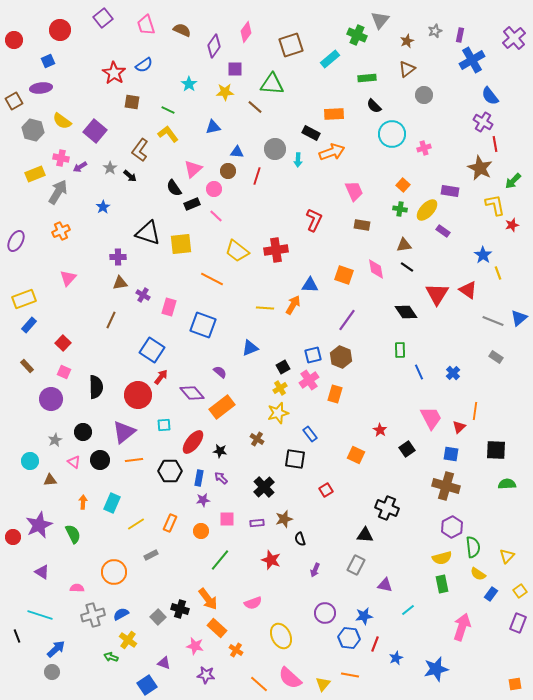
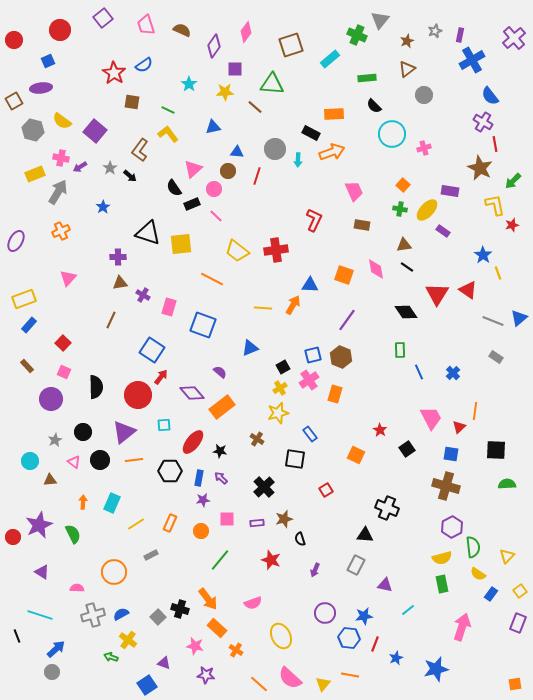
yellow line at (265, 308): moved 2 px left
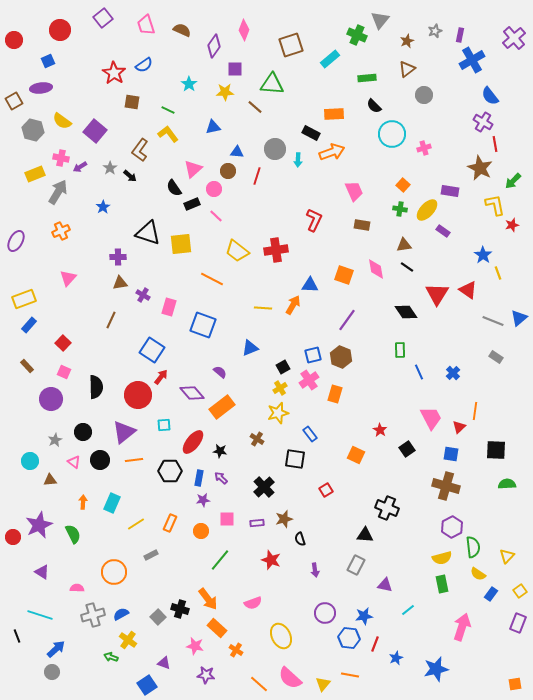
pink diamond at (246, 32): moved 2 px left, 2 px up; rotated 15 degrees counterclockwise
purple arrow at (315, 570): rotated 32 degrees counterclockwise
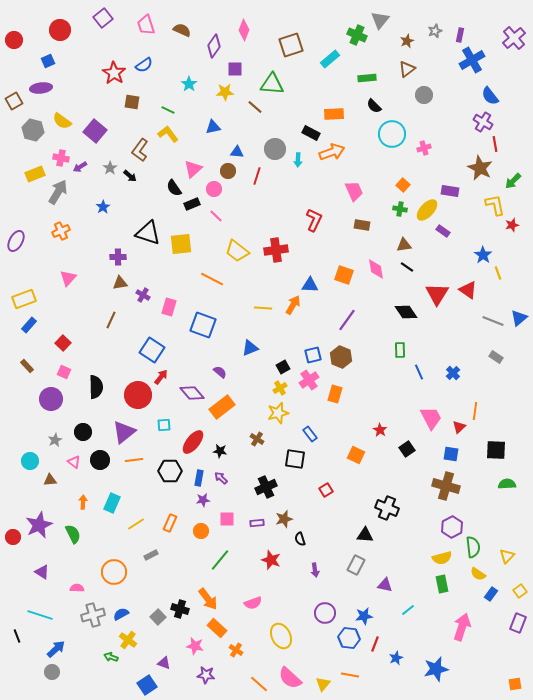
black cross at (264, 487): moved 2 px right; rotated 20 degrees clockwise
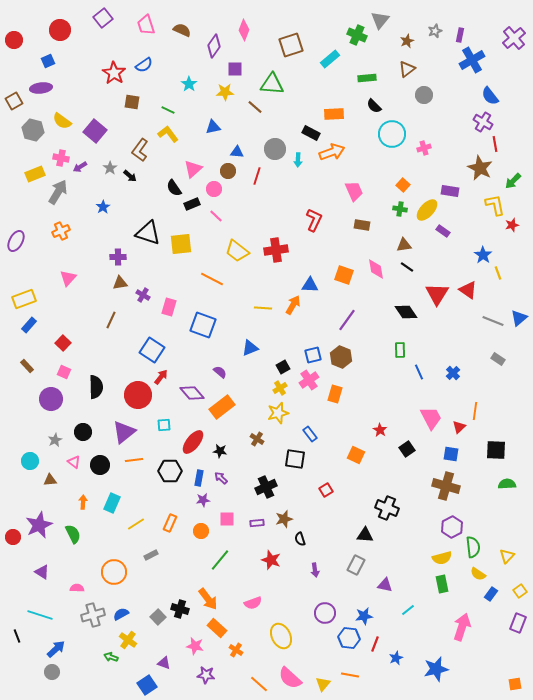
gray rectangle at (496, 357): moved 2 px right, 2 px down
black circle at (100, 460): moved 5 px down
